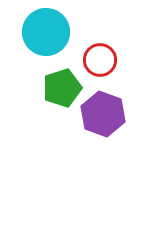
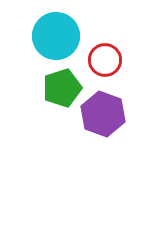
cyan circle: moved 10 px right, 4 px down
red circle: moved 5 px right
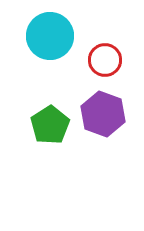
cyan circle: moved 6 px left
green pentagon: moved 12 px left, 37 px down; rotated 15 degrees counterclockwise
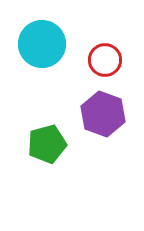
cyan circle: moved 8 px left, 8 px down
green pentagon: moved 3 px left, 19 px down; rotated 18 degrees clockwise
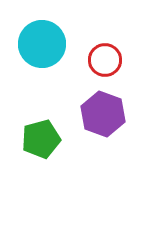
green pentagon: moved 6 px left, 5 px up
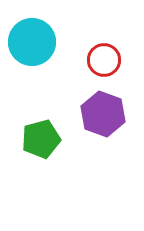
cyan circle: moved 10 px left, 2 px up
red circle: moved 1 px left
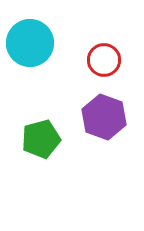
cyan circle: moved 2 px left, 1 px down
purple hexagon: moved 1 px right, 3 px down
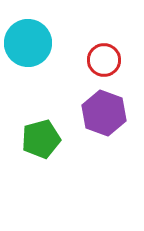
cyan circle: moved 2 px left
purple hexagon: moved 4 px up
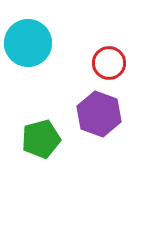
red circle: moved 5 px right, 3 px down
purple hexagon: moved 5 px left, 1 px down
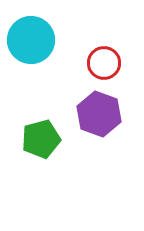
cyan circle: moved 3 px right, 3 px up
red circle: moved 5 px left
